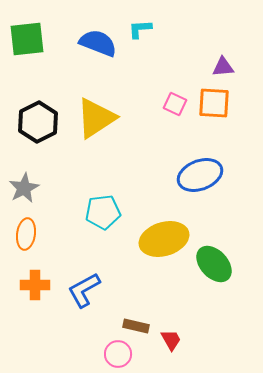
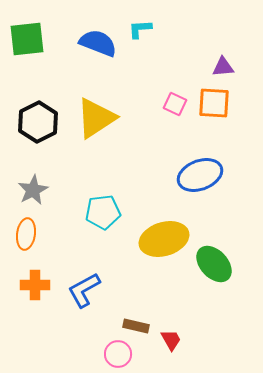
gray star: moved 9 px right, 2 px down
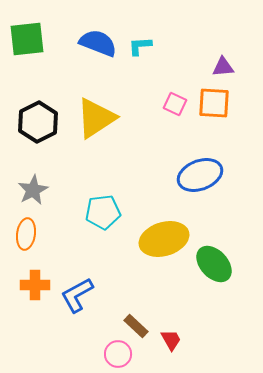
cyan L-shape: moved 17 px down
blue L-shape: moved 7 px left, 5 px down
brown rectangle: rotated 30 degrees clockwise
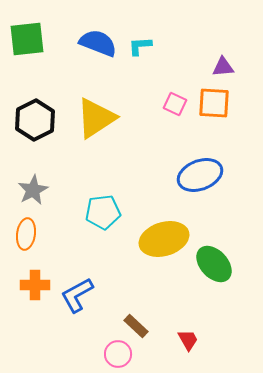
black hexagon: moved 3 px left, 2 px up
red trapezoid: moved 17 px right
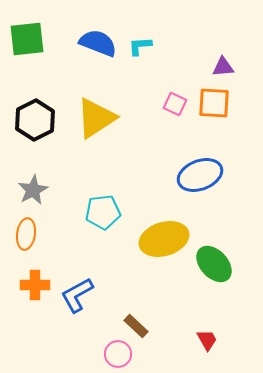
red trapezoid: moved 19 px right
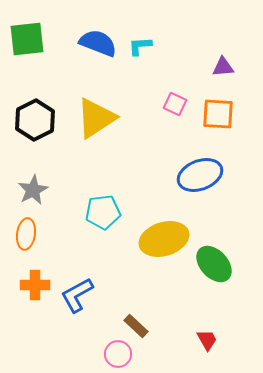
orange square: moved 4 px right, 11 px down
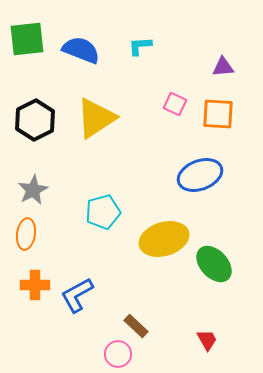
blue semicircle: moved 17 px left, 7 px down
cyan pentagon: rotated 8 degrees counterclockwise
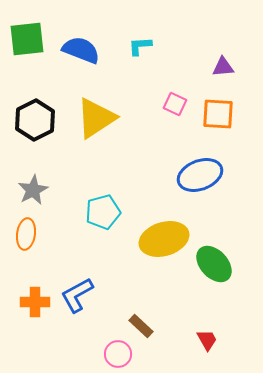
orange cross: moved 17 px down
brown rectangle: moved 5 px right
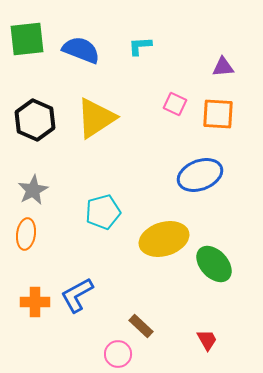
black hexagon: rotated 9 degrees counterclockwise
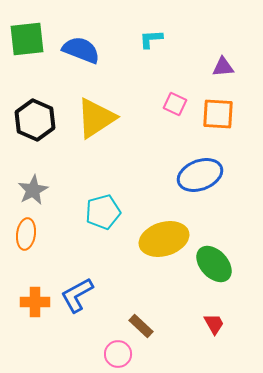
cyan L-shape: moved 11 px right, 7 px up
red trapezoid: moved 7 px right, 16 px up
